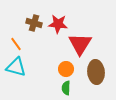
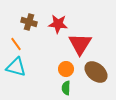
brown cross: moved 5 px left, 1 px up
brown ellipse: rotated 45 degrees counterclockwise
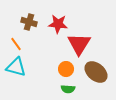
red triangle: moved 1 px left
green semicircle: moved 2 px right, 1 px down; rotated 88 degrees counterclockwise
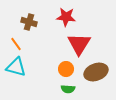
red star: moved 8 px right, 7 px up
brown ellipse: rotated 60 degrees counterclockwise
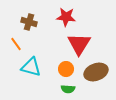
cyan triangle: moved 15 px right
